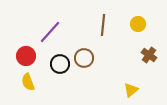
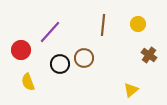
red circle: moved 5 px left, 6 px up
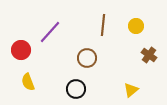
yellow circle: moved 2 px left, 2 px down
brown circle: moved 3 px right
black circle: moved 16 px right, 25 px down
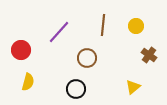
purple line: moved 9 px right
yellow semicircle: rotated 144 degrees counterclockwise
yellow triangle: moved 2 px right, 3 px up
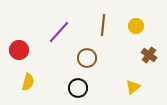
red circle: moved 2 px left
black circle: moved 2 px right, 1 px up
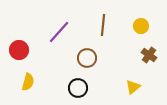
yellow circle: moved 5 px right
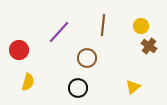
brown cross: moved 9 px up
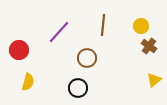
yellow triangle: moved 21 px right, 7 px up
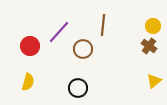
yellow circle: moved 12 px right
red circle: moved 11 px right, 4 px up
brown circle: moved 4 px left, 9 px up
yellow triangle: moved 1 px down
